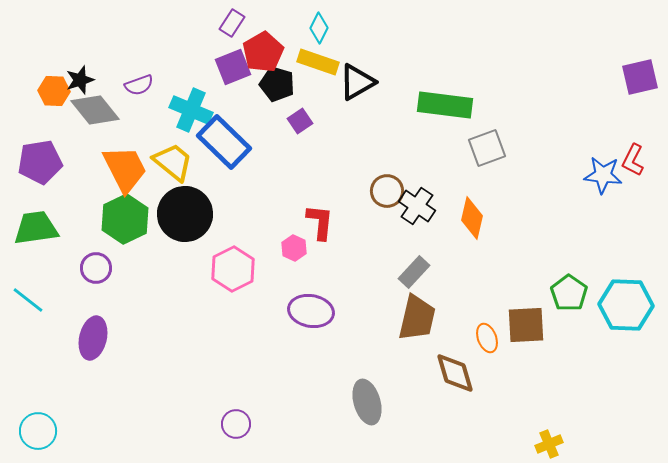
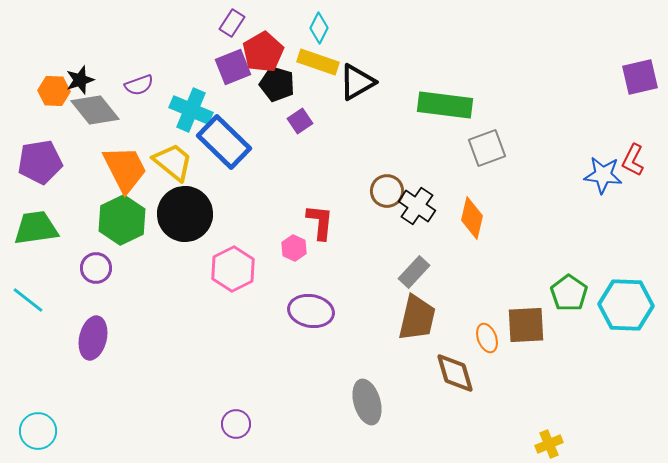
green hexagon at (125, 219): moved 3 px left, 1 px down
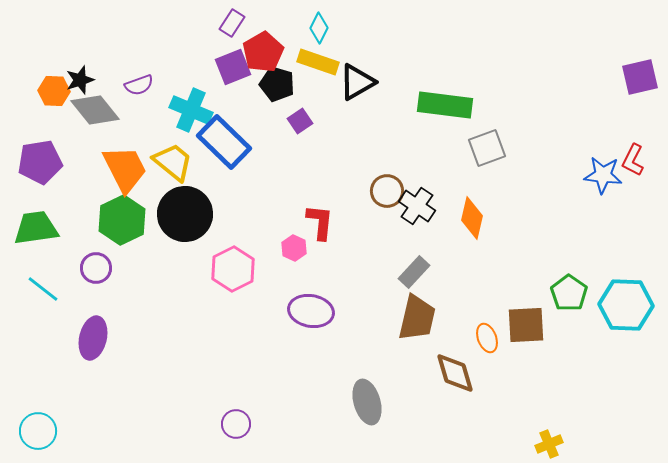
cyan line at (28, 300): moved 15 px right, 11 px up
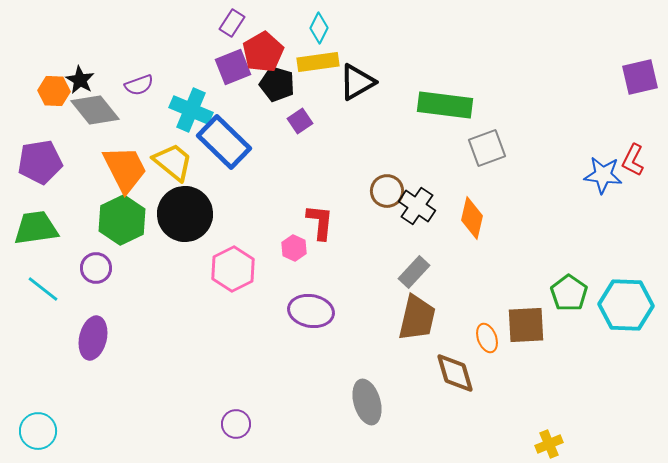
yellow rectangle at (318, 62): rotated 27 degrees counterclockwise
black star at (80, 80): rotated 24 degrees counterclockwise
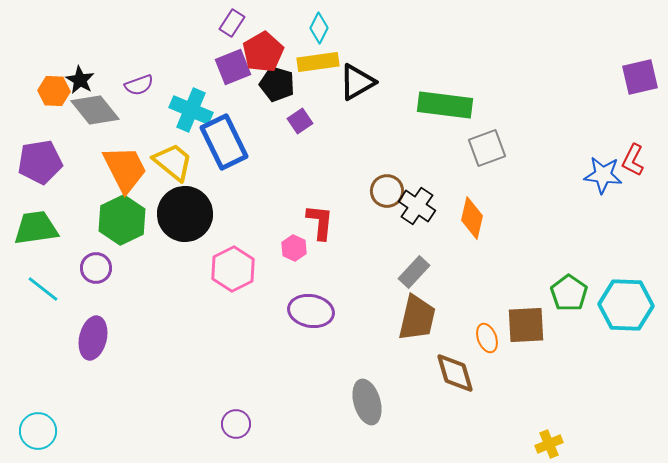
blue rectangle at (224, 142): rotated 20 degrees clockwise
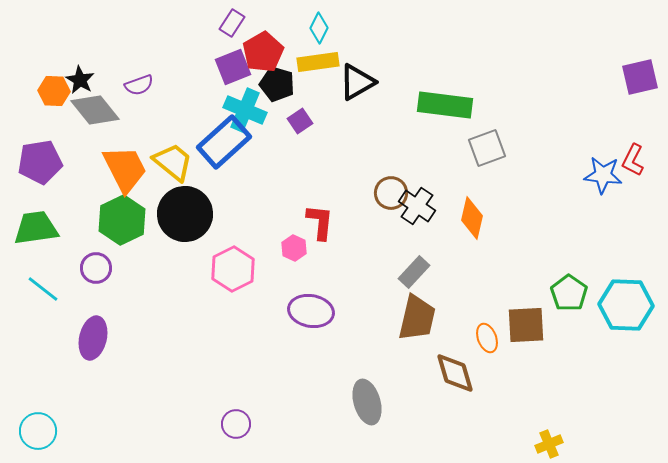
cyan cross at (191, 110): moved 54 px right
blue rectangle at (224, 142): rotated 74 degrees clockwise
brown circle at (387, 191): moved 4 px right, 2 px down
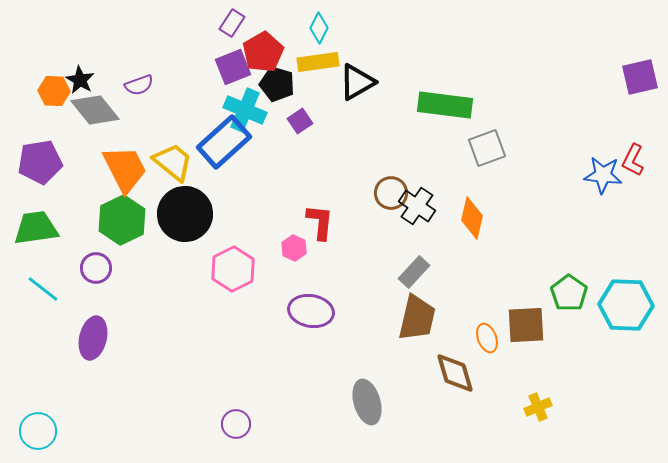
yellow cross at (549, 444): moved 11 px left, 37 px up
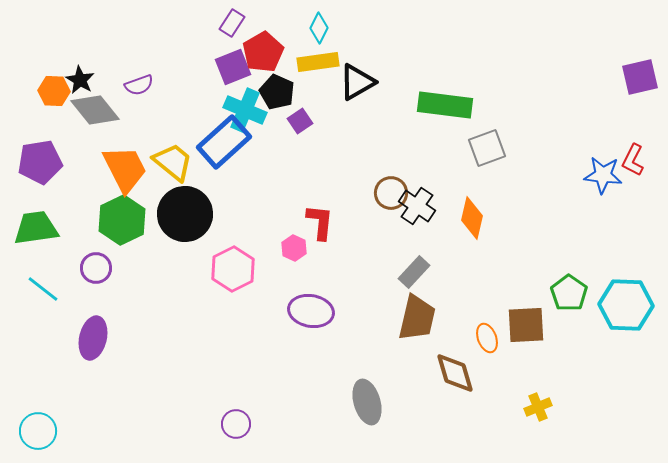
black pentagon at (277, 84): moved 8 px down; rotated 8 degrees clockwise
